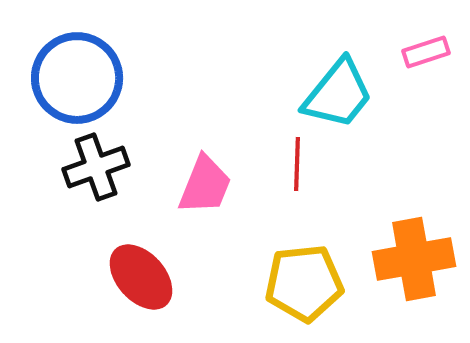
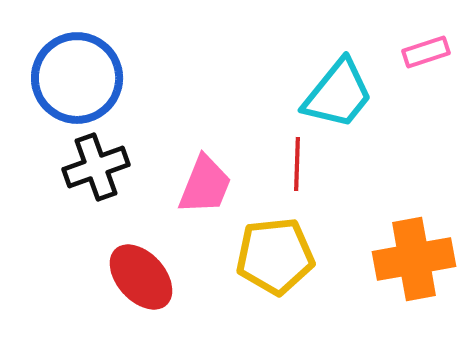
yellow pentagon: moved 29 px left, 27 px up
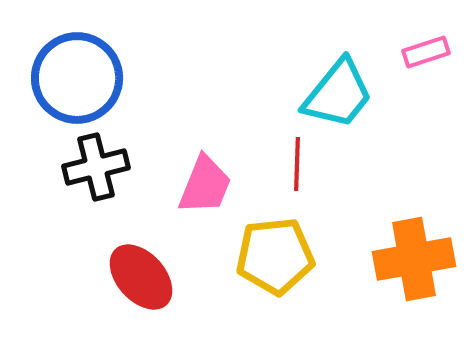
black cross: rotated 6 degrees clockwise
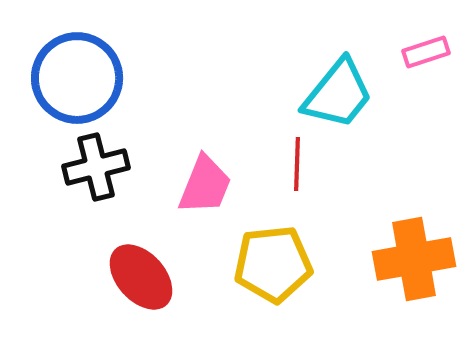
yellow pentagon: moved 2 px left, 8 px down
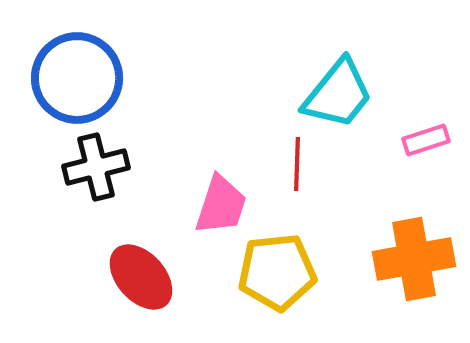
pink rectangle: moved 88 px down
pink trapezoid: moved 16 px right, 20 px down; rotated 4 degrees counterclockwise
yellow pentagon: moved 4 px right, 8 px down
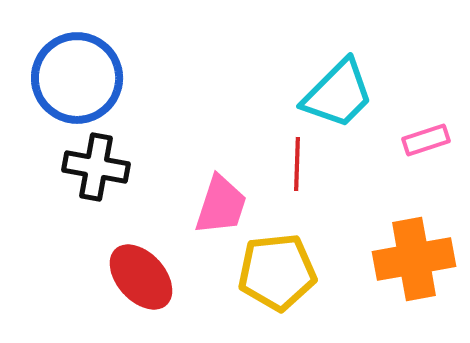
cyan trapezoid: rotated 6 degrees clockwise
black cross: rotated 24 degrees clockwise
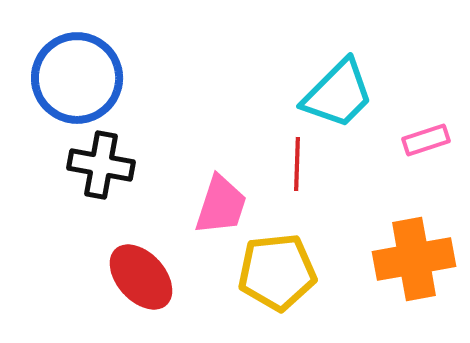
black cross: moved 5 px right, 2 px up
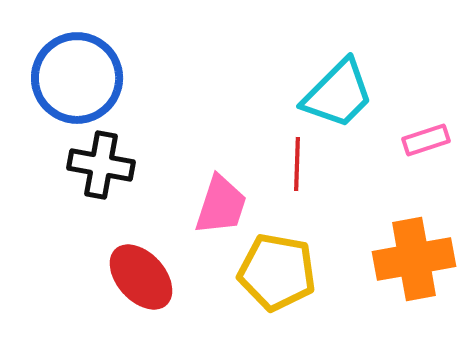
yellow pentagon: rotated 16 degrees clockwise
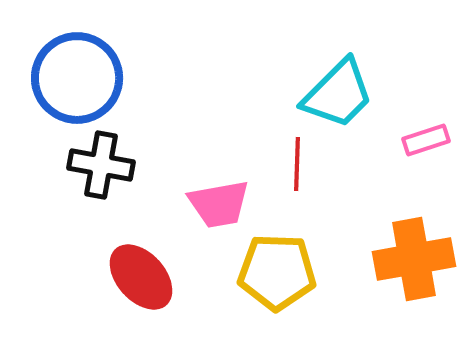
pink trapezoid: moved 2 px left, 1 px up; rotated 62 degrees clockwise
yellow pentagon: rotated 8 degrees counterclockwise
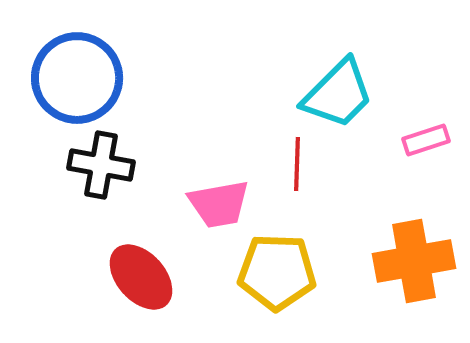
orange cross: moved 2 px down
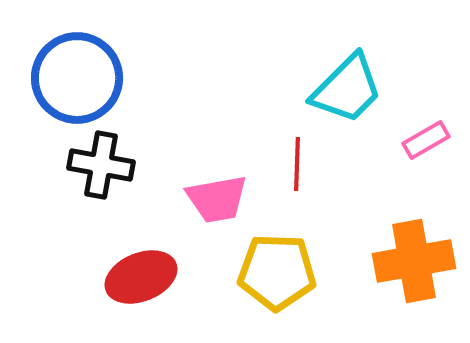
cyan trapezoid: moved 9 px right, 5 px up
pink rectangle: rotated 12 degrees counterclockwise
pink trapezoid: moved 2 px left, 5 px up
red ellipse: rotated 70 degrees counterclockwise
